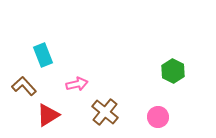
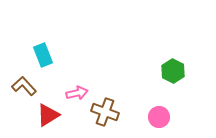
pink arrow: moved 9 px down
brown cross: rotated 20 degrees counterclockwise
pink circle: moved 1 px right
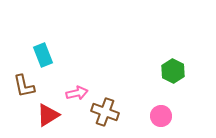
brown L-shape: rotated 150 degrees counterclockwise
pink circle: moved 2 px right, 1 px up
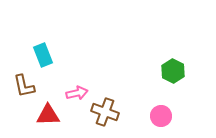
red triangle: rotated 30 degrees clockwise
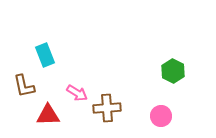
cyan rectangle: moved 2 px right
pink arrow: rotated 45 degrees clockwise
brown cross: moved 2 px right, 4 px up; rotated 24 degrees counterclockwise
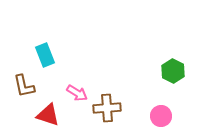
red triangle: rotated 20 degrees clockwise
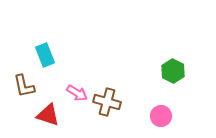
brown cross: moved 6 px up; rotated 20 degrees clockwise
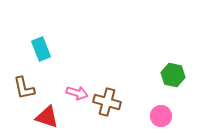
cyan rectangle: moved 4 px left, 6 px up
green hexagon: moved 4 px down; rotated 15 degrees counterclockwise
brown L-shape: moved 2 px down
pink arrow: rotated 15 degrees counterclockwise
red triangle: moved 1 px left, 2 px down
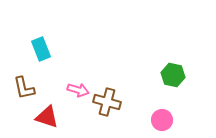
pink arrow: moved 1 px right, 3 px up
pink circle: moved 1 px right, 4 px down
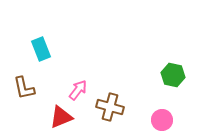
pink arrow: rotated 70 degrees counterclockwise
brown cross: moved 3 px right, 5 px down
red triangle: moved 14 px right; rotated 40 degrees counterclockwise
